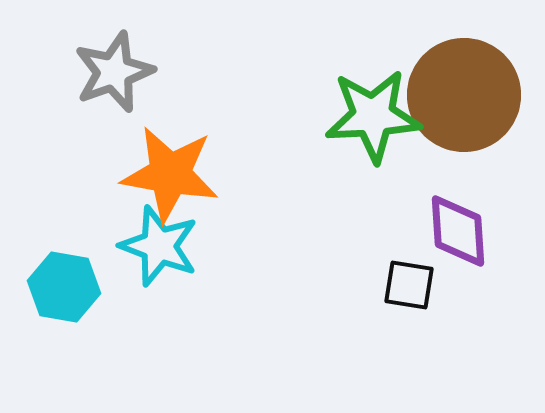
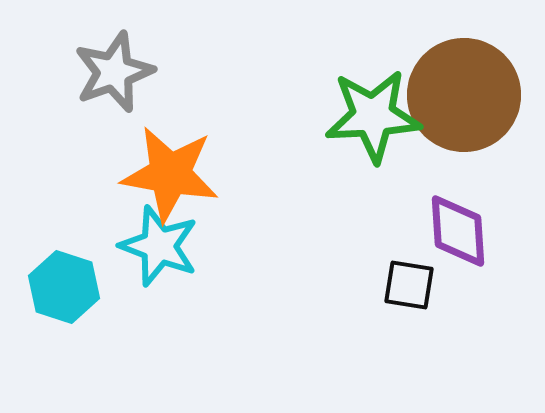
cyan hexagon: rotated 8 degrees clockwise
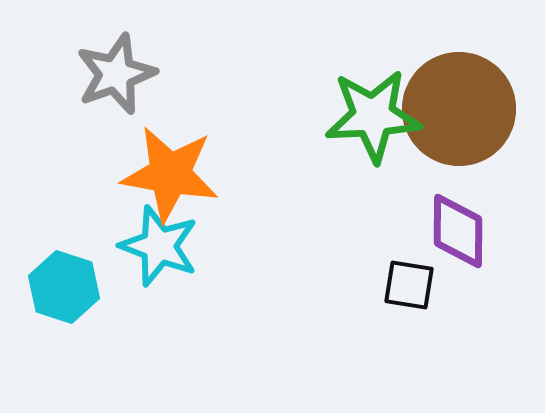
gray star: moved 2 px right, 2 px down
brown circle: moved 5 px left, 14 px down
purple diamond: rotated 4 degrees clockwise
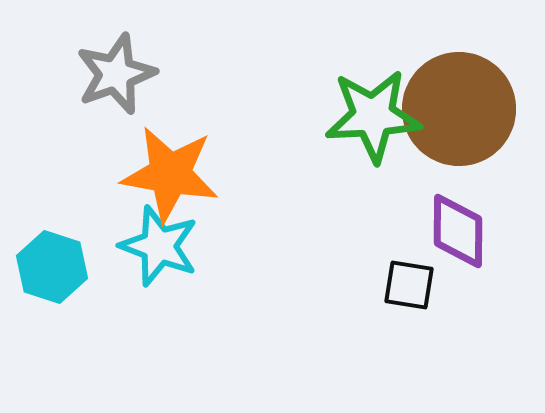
cyan hexagon: moved 12 px left, 20 px up
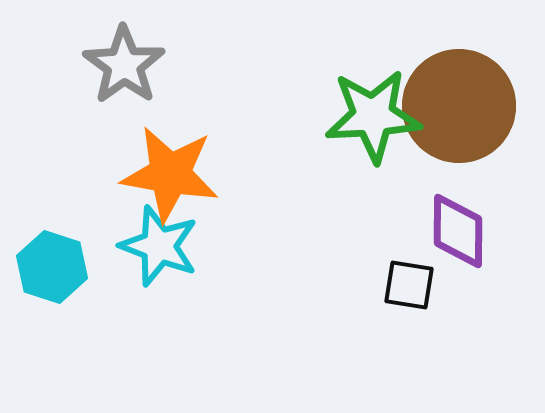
gray star: moved 8 px right, 9 px up; rotated 16 degrees counterclockwise
brown circle: moved 3 px up
